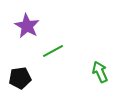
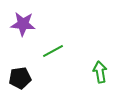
purple star: moved 4 px left, 2 px up; rotated 25 degrees counterclockwise
green arrow: rotated 15 degrees clockwise
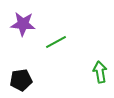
green line: moved 3 px right, 9 px up
black pentagon: moved 1 px right, 2 px down
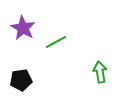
purple star: moved 4 px down; rotated 25 degrees clockwise
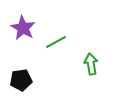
green arrow: moved 9 px left, 8 px up
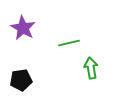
green line: moved 13 px right, 1 px down; rotated 15 degrees clockwise
green arrow: moved 4 px down
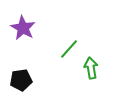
green line: moved 6 px down; rotated 35 degrees counterclockwise
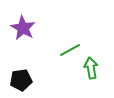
green line: moved 1 px right, 1 px down; rotated 20 degrees clockwise
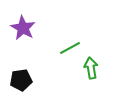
green line: moved 2 px up
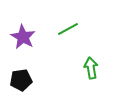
purple star: moved 9 px down
green line: moved 2 px left, 19 px up
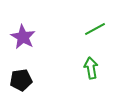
green line: moved 27 px right
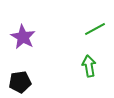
green arrow: moved 2 px left, 2 px up
black pentagon: moved 1 px left, 2 px down
